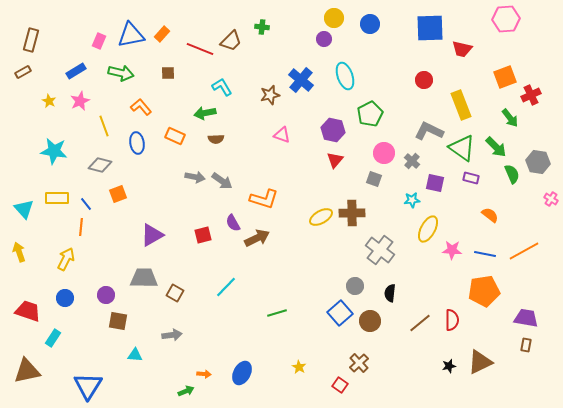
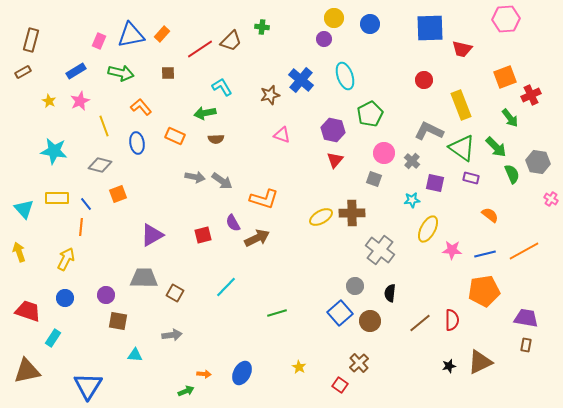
red line at (200, 49): rotated 56 degrees counterclockwise
blue line at (485, 254): rotated 25 degrees counterclockwise
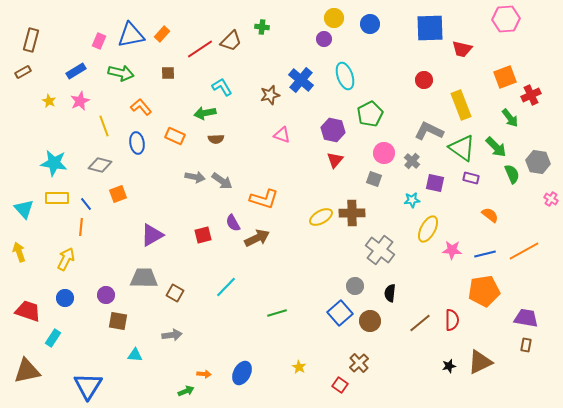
cyan star at (54, 151): moved 12 px down
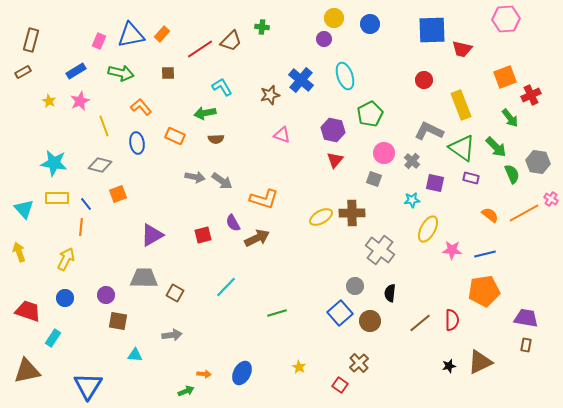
blue square at (430, 28): moved 2 px right, 2 px down
orange line at (524, 251): moved 38 px up
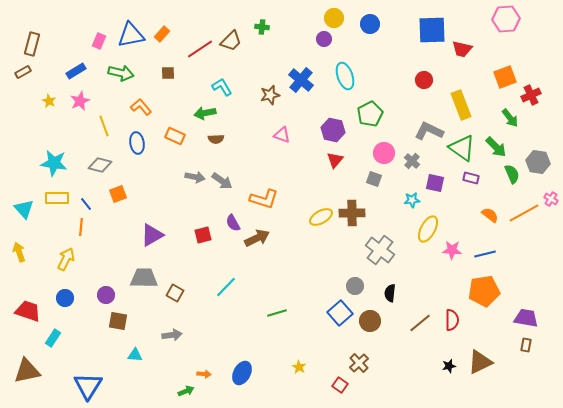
brown rectangle at (31, 40): moved 1 px right, 4 px down
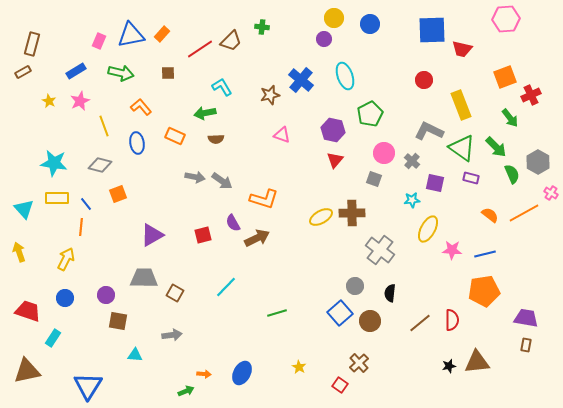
gray hexagon at (538, 162): rotated 20 degrees clockwise
pink cross at (551, 199): moved 6 px up
brown triangle at (480, 362): moved 3 px left; rotated 20 degrees clockwise
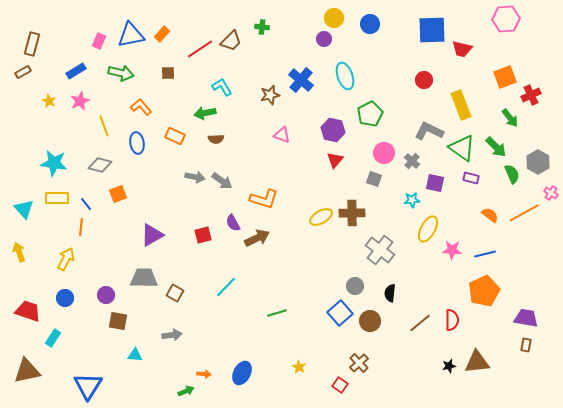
orange pentagon at (484, 291): rotated 16 degrees counterclockwise
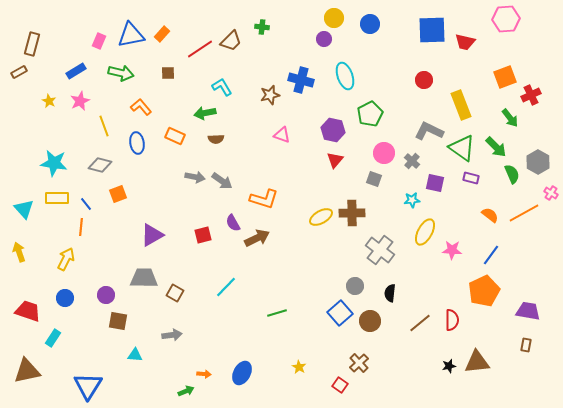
red trapezoid at (462, 49): moved 3 px right, 7 px up
brown rectangle at (23, 72): moved 4 px left
blue cross at (301, 80): rotated 25 degrees counterclockwise
yellow ellipse at (428, 229): moved 3 px left, 3 px down
blue line at (485, 254): moved 6 px right, 1 px down; rotated 40 degrees counterclockwise
purple trapezoid at (526, 318): moved 2 px right, 7 px up
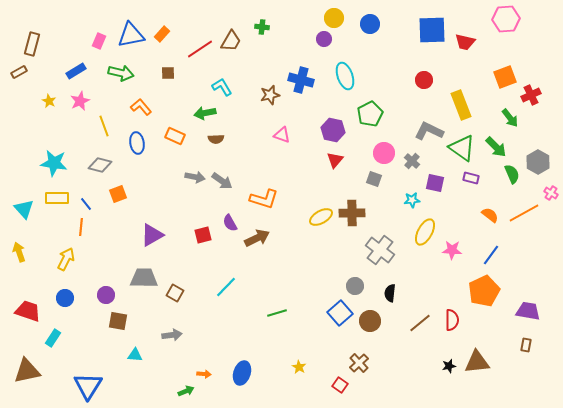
brown trapezoid at (231, 41): rotated 15 degrees counterclockwise
purple semicircle at (233, 223): moved 3 px left
blue ellipse at (242, 373): rotated 10 degrees counterclockwise
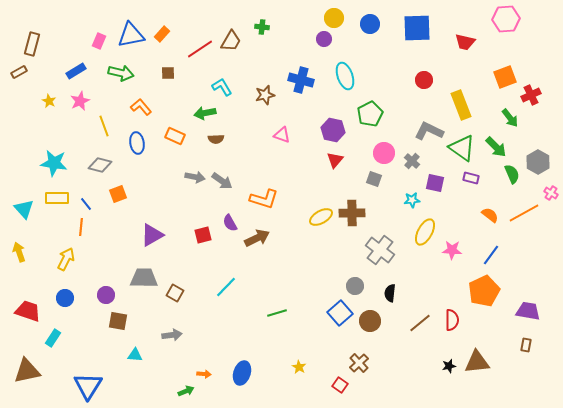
blue square at (432, 30): moved 15 px left, 2 px up
brown star at (270, 95): moved 5 px left
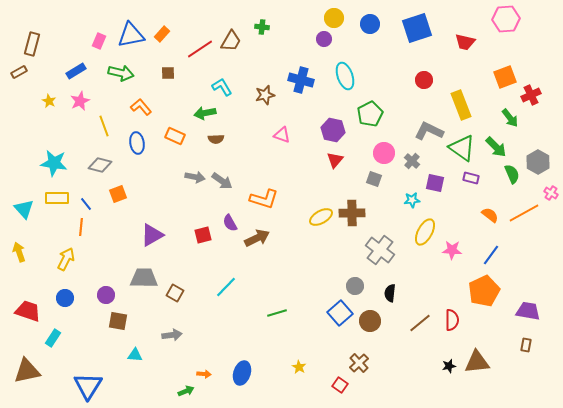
blue square at (417, 28): rotated 16 degrees counterclockwise
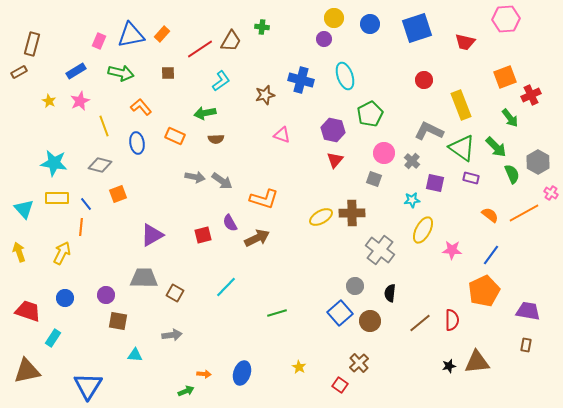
cyan L-shape at (222, 87): moved 1 px left, 6 px up; rotated 85 degrees clockwise
yellow ellipse at (425, 232): moved 2 px left, 2 px up
yellow arrow at (66, 259): moved 4 px left, 6 px up
